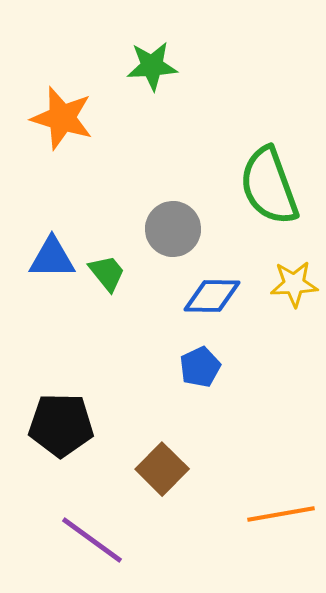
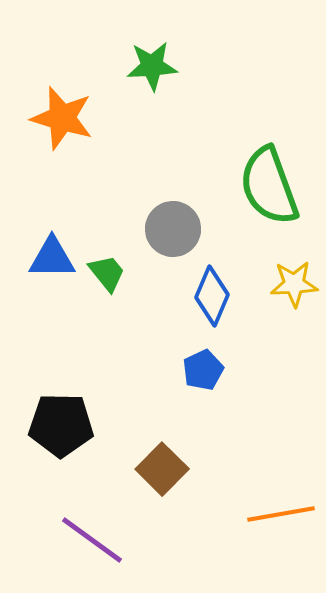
blue diamond: rotated 68 degrees counterclockwise
blue pentagon: moved 3 px right, 3 px down
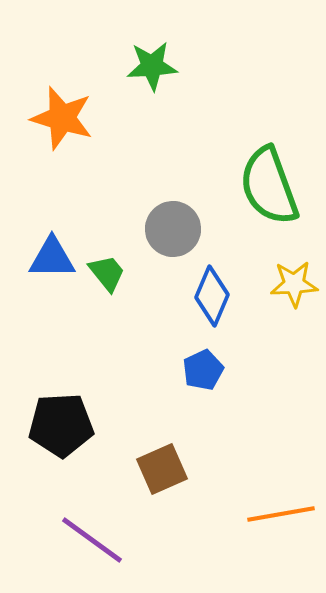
black pentagon: rotated 4 degrees counterclockwise
brown square: rotated 21 degrees clockwise
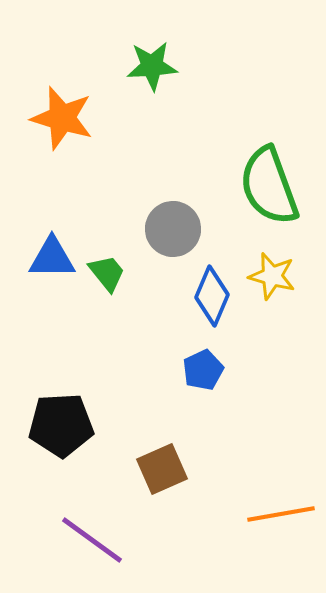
yellow star: moved 22 px left, 8 px up; rotated 18 degrees clockwise
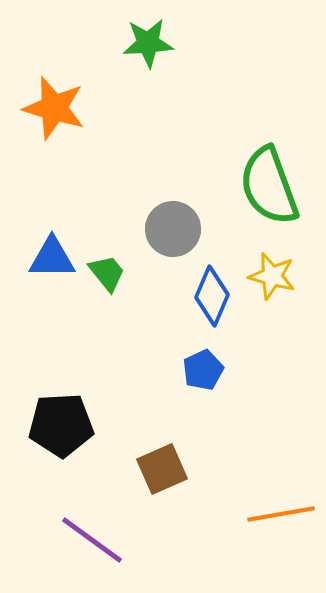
green star: moved 4 px left, 23 px up
orange star: moved 8 px left, 10 px up
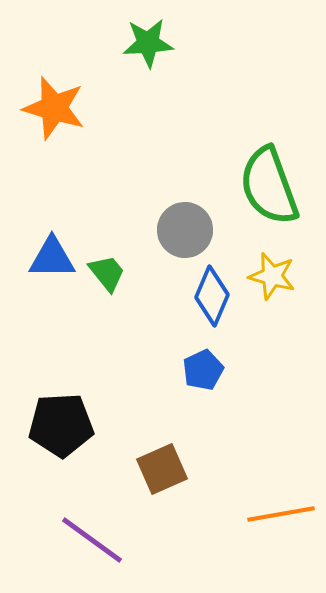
gray circle: moved 12 px right, 1 px down
